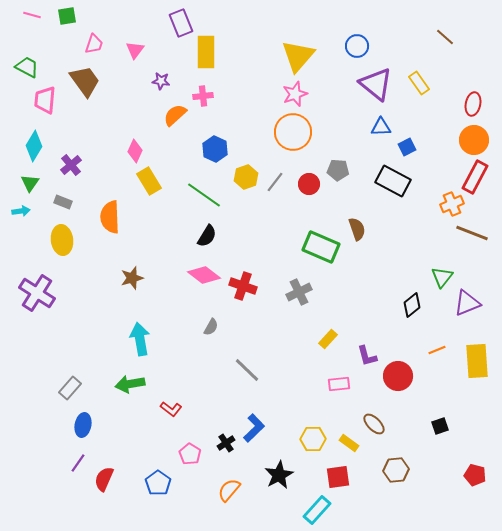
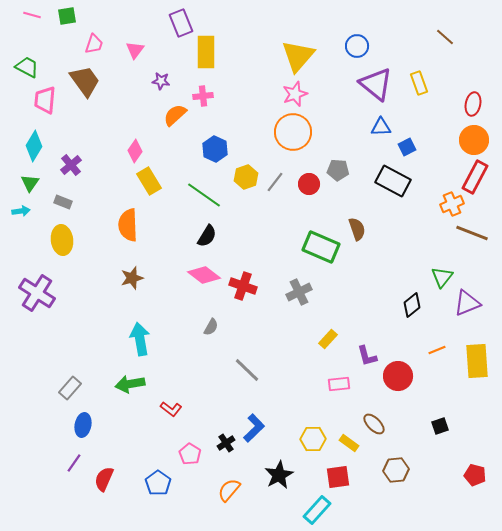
yellow rectangle at (419, 83): rotated 15 degrees clockwise
pink diamond at (135, 151): rotated 10 degrees clockwise
orange semicircle at (110, 217): moved 18 px right, 8 px down
purple line at (78, 463): moved 4 px left
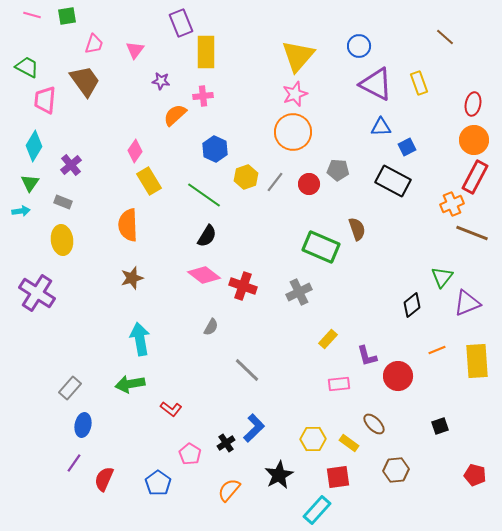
blue circle at (357, 46): moved 2 px right
purple triangle at (376, 84): rotated 12 degrees counterclockwise
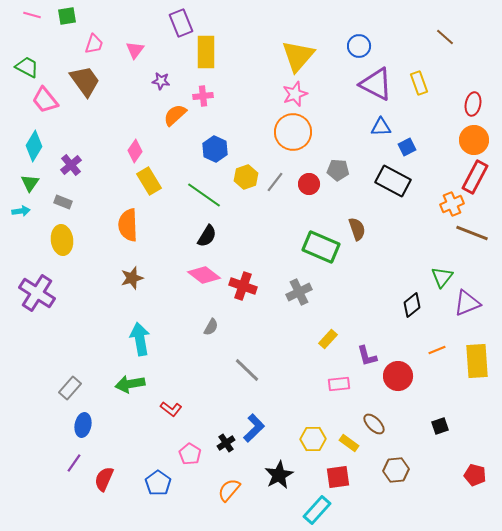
pink trapezoid at (45, 100): rotated 44 degrees counterclockwise
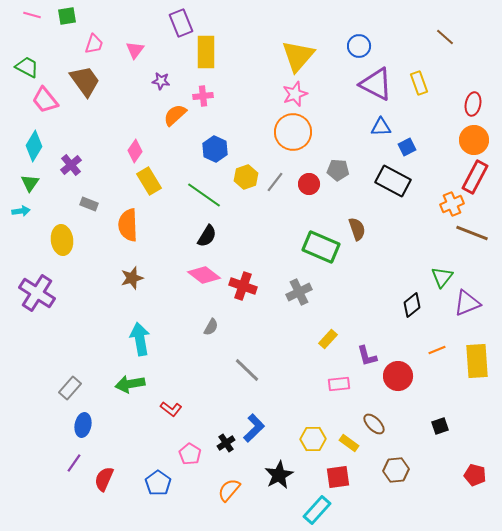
gray rectangle at (63, 202): moved 26 px right, 2 px down
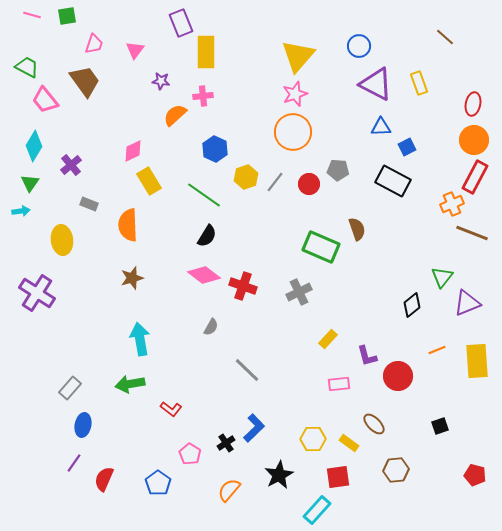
pink diamond at (135, 151): moved 2 px left; rotated 30 degrees clockwise
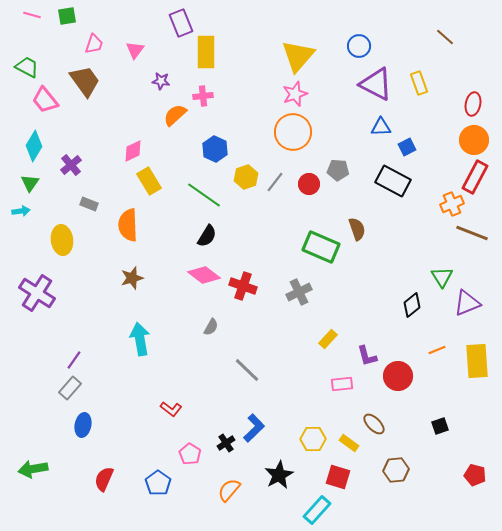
green triangle at (442, 277): rotated 10 degrees counterclockwise
green arrow at (130, 384): moved 97 px left, 85 px down
pink rectangle at (339, 384): moved 3 px right
purple line at (74, 463): moved 103 px up
red square at (338, 477): rotated 25 degrees clockwise
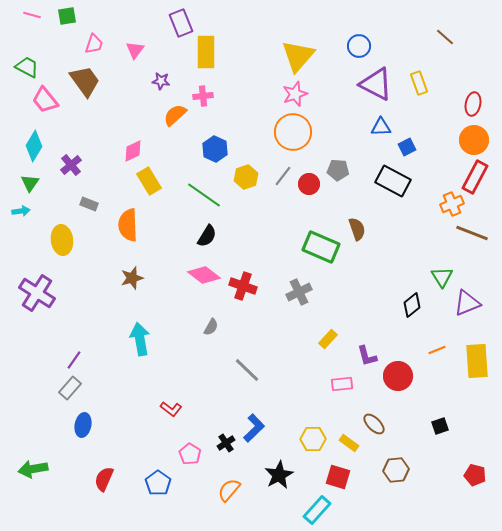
gray line at (275, 182): moved 8 px right, 6 px up
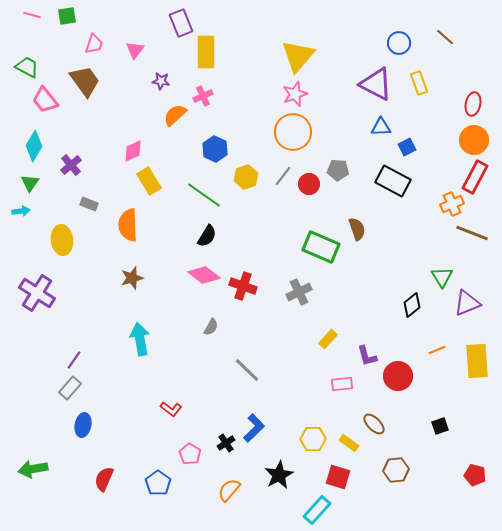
blue circle at (359, 46): moved 40 px right, 3 px up
pink cross at (203, 96): rotated 18 degrees counterclockwise
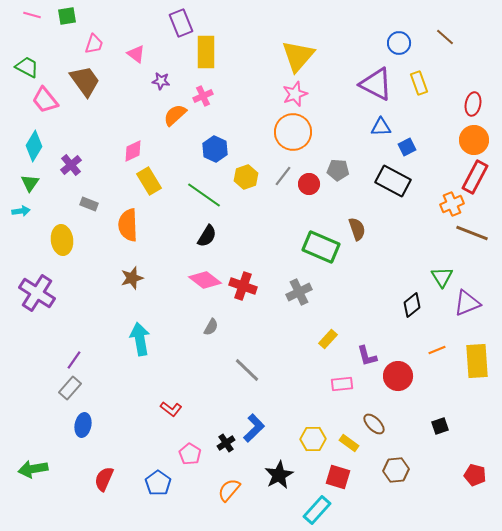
pink triangle at (135, 50): moved 1 px right, 4 px down; rotated 30 degrees counterclockwise
pink diamond at (204, 275): moved 1 px right, 5 px down
